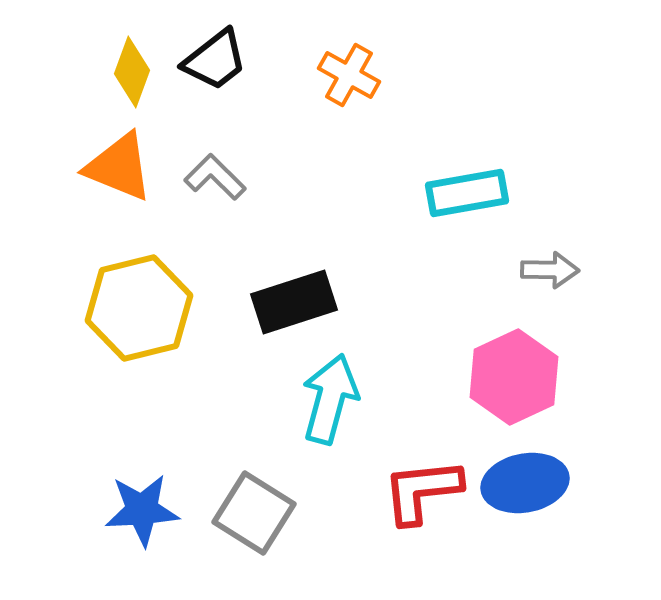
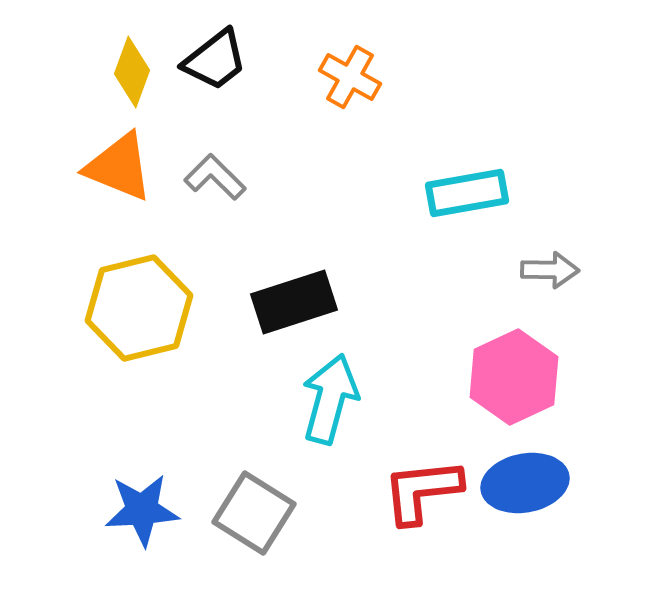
orange cross: moved 1 px right, 2 px down
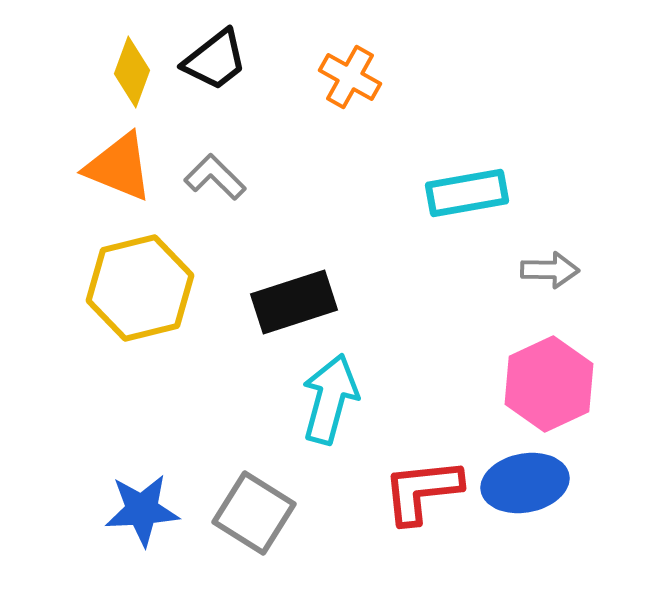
yellow hexagon: moved 1 px right, 20 px up
pink hexagon: moved 35 px right, 7 px down
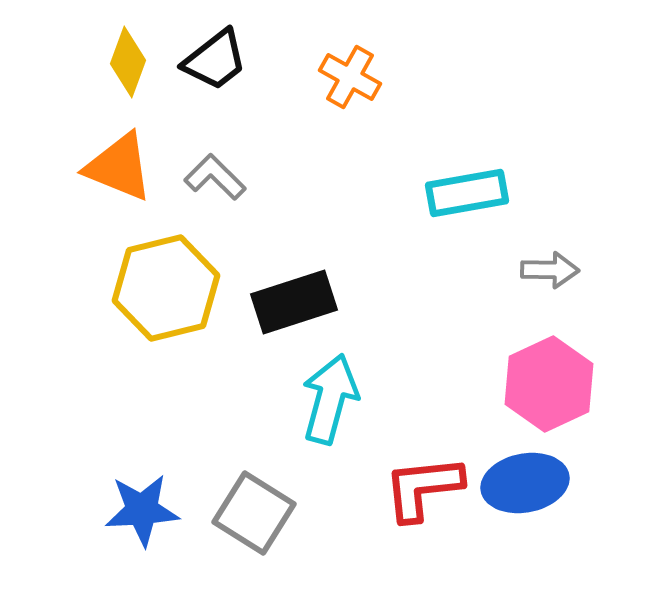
yellow diamond: moved 4 px left, 10 px up
yellow hexagon: moved 26 px right
red L-shape: moved 1 px right, 3 px up
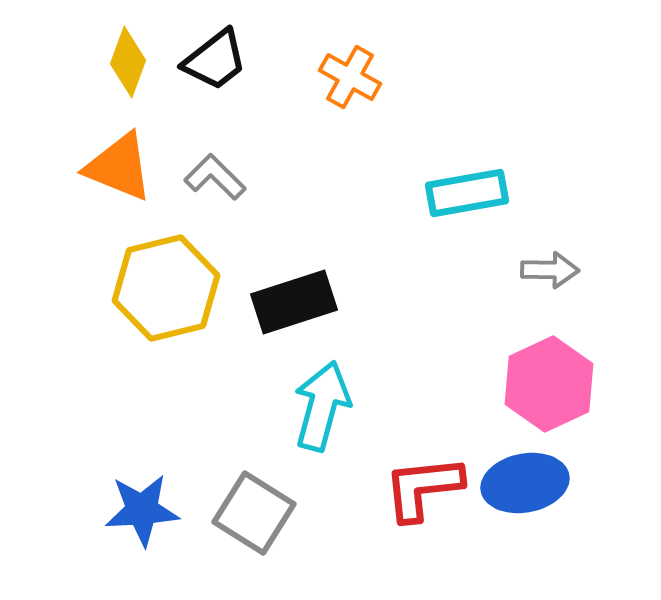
cyan arrow: moved 8 px left, 7 px down
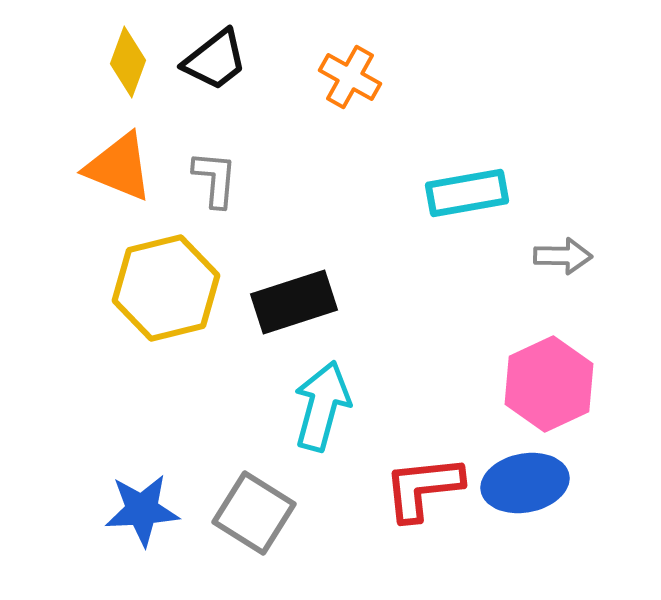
gray L-shape: moved 2 px down; rotated 50 degrees clockwise
gray arrow: moved 13 px right, 14 px up
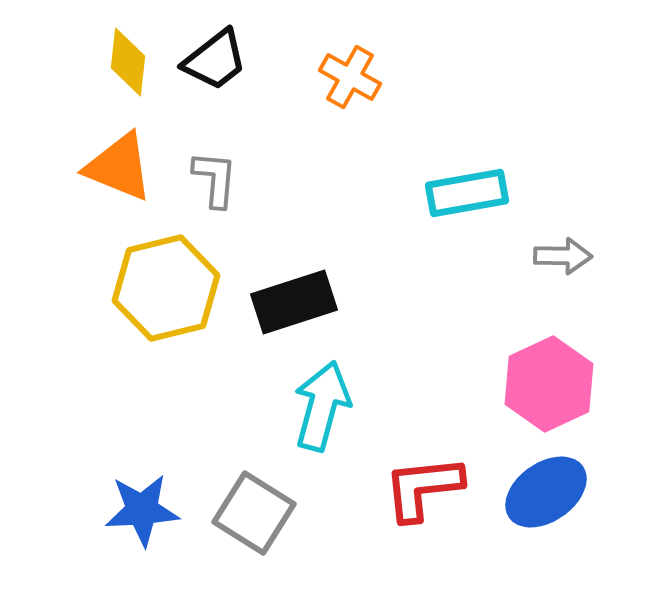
yellow diamond: rotated 14 degrees counterclockwise
blue ellipse: moved 21 px right, 9 px down; rotated 24 degrees counterclockwise
